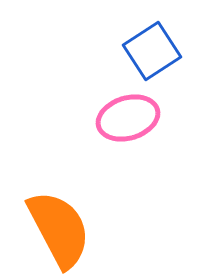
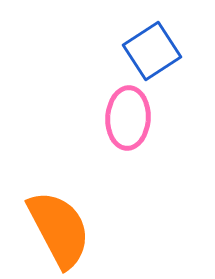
pink ellipse: rotated 70 degrees counterclockwise
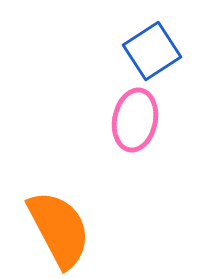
pink ellipse: moved 7 px right, 2 px down; rotated 8 degrees clockwise
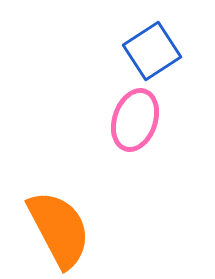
pink ellipse: rotated 8 degrees clockwise
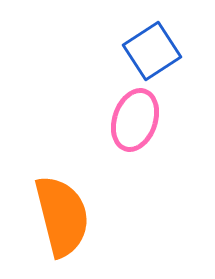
orange semicircle: moved 3 px right, 13 px up; rotated 14 degrees clockwise
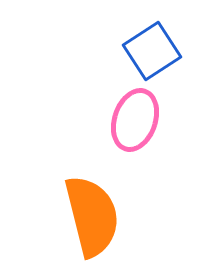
orange semicircle: moved 30 px right
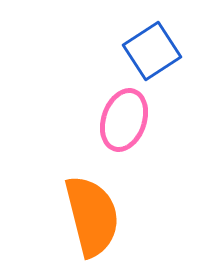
pink ellipse: moved 11 px left
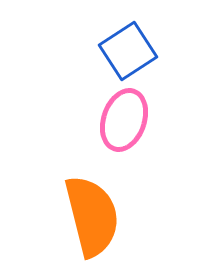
blue square: moved 24 px left
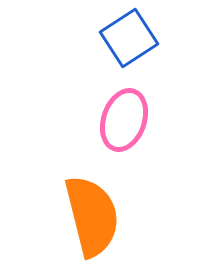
blue square: moved 1 px right, 13 px up
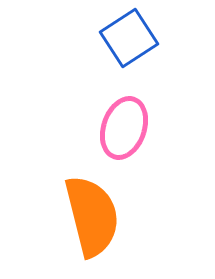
pink ellipse: moved 8 px down
